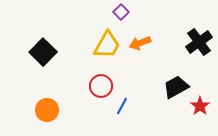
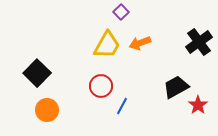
black square: moved 6 px left, 21 px down
red star: moved 2 px left, 1 px up
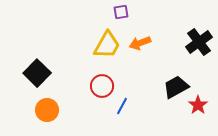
purple square: rotated 35 degrees clockwise
red circle: moved 1 px right
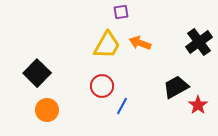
orange arrow: rotated 40 degrees clockwise
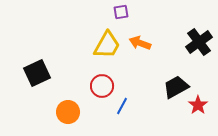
black square: rotated 20 degrees clockwise
orange circle: moved 21 px right, 2 px down
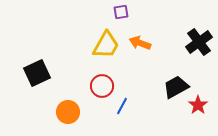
yellow trapezoid: moved 1 px left
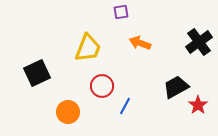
yellow trapezoid: moved 18 px left, 3 px down; rotated 8 degrees counterclockwise
blue line: moved 3 px right
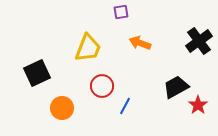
black cross: moved 1 px up
orange circle: moved 6 px left, 4 px up
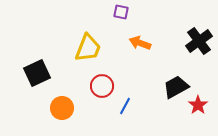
purple square: rotated 21 degrees clockwise
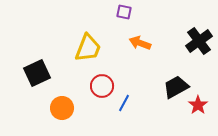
purple square: moved 3 px right
blue line: moved 1 px left, 3 px up
